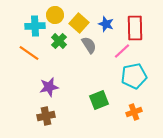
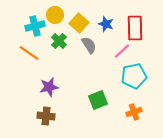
cyan cross: rotated 12 degrees counterclockwise
green square: moved 1 px left
brown cross: rotated 18 degrees clockwise
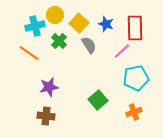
cyan pentagon: moved 2 px right, 2 px down
green square: rotated 18 degrees counterclockwise
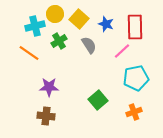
yellow circle: moved 1 px up
yellow square: moved 4 px up
red rectangle: moved 1 px up
green cross: rotated 14 degrees clockwise
purple star: rotated 12 degrees clockwise
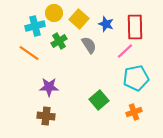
yellow circle: moved 1 px left, 1 px up
pink line: moved 3 px right
green square: moved 1 px right
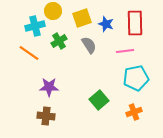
yellow circle: moved 1 px left, 2 px up
yellow square: moved 3 px right, 1 px up; rotated 30 degrees clockwise
red rectangle: moved 4 px up
pink line: rotated 36 degrees clockwise
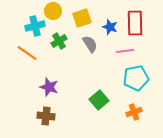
blue star: moved 4 px right, 3 px down
gray semicircle: moved 1 px right, 1 px up
orange line: moved 2 px left
purple star: rotated 18 degrees clockwise
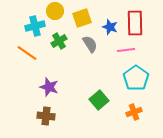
yellow circle: moved 2 px right
pink line: moved 1 px right, 1 px up
cyan pentagon: rotated 25 degrees counterclockwise
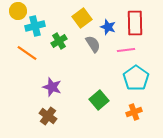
yellow circle: moved 37 px left
yellow square: rotated 18 degrees counterclockwise
blue star: moved 2 px left
gray semicircle: moved 3 px right
purple star: moved 3 px right
brown cross: moved 2 px right; rotated 30 degrees clockwise
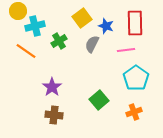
blue star: moved 2 px left, 1 px up
gray semicircle: moved 1 px left; rotated 120 degrees counterclockwise
orange line: moved 1 px left, 2 px up
purple star: rotated 18 degrees clockwise
brown cross: moved 6 px right, 1 px up; rotated 30 degrees counterclockwise
